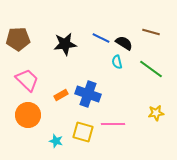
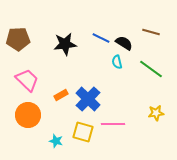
blue cross: moved 5 px down; rotated 25 degrees clockwise
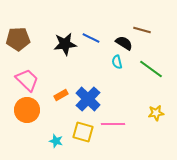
brown line: moved 9 px left, 2 px up
blue line: moved 10 px left
orange circle: moved 1 px left, 5 px up
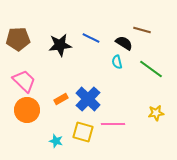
black star: moved 5 px left, 1 px down
pink trapezoid: moved 3 px left, 1 px down
orange rectangle: moved 4 px down
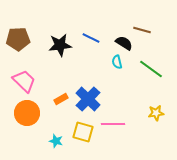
orange circle: moved 3 px down
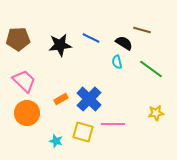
blue cross: moved 1 px right
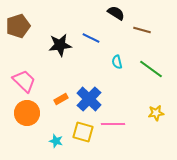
brown pentagon: moved 13 px up; rotated 15 degrees counterclockwise
black semicircle: moved 8 px left, 30 px up
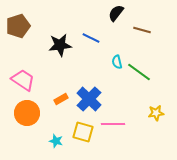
black semicircle: rotated 84 degrees counterclockwise
green line: moved 12 px left, 3 px down
pink trapezoid: moved 1 px left, 1 px up; rotated 10 degrees counterclockwise
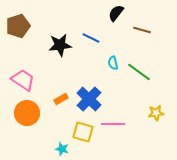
cyan semicircle: moved 4 px left, 1 px down
cyan star: moved 6 px right, 8 px down
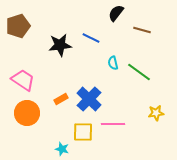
yellow square: rotated 15 degrees counterclockwise
